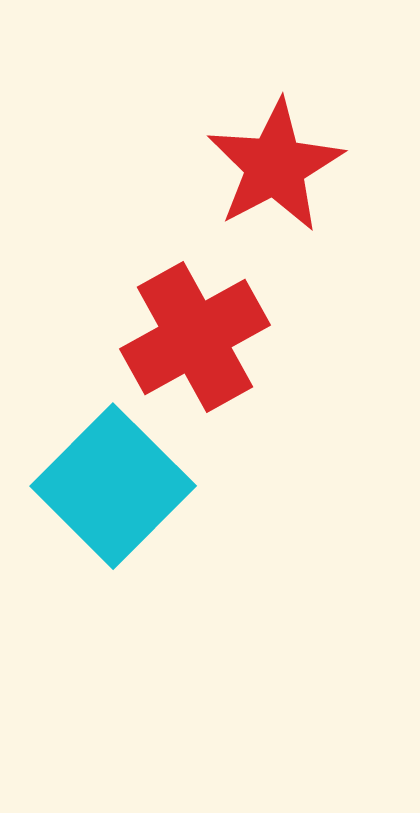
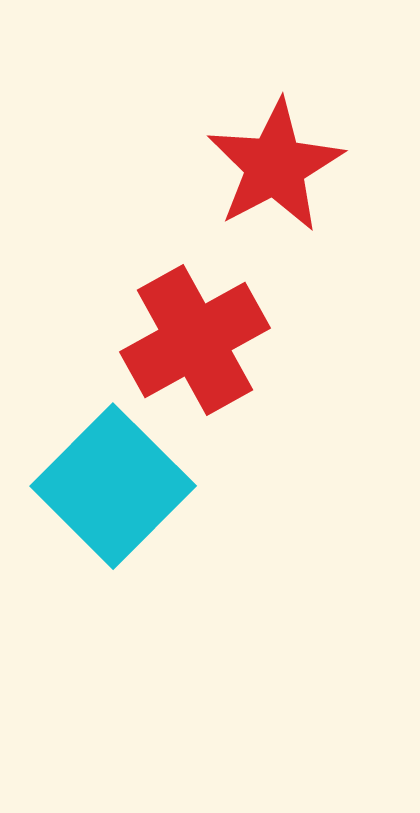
red cross: moved 3 px down
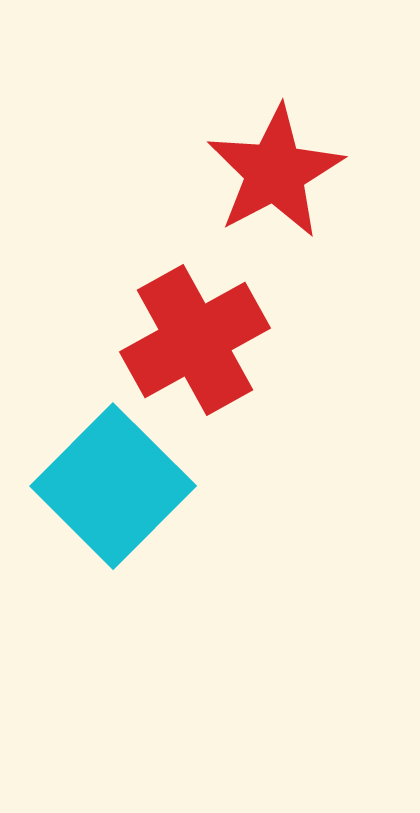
red star: moved 6 px down
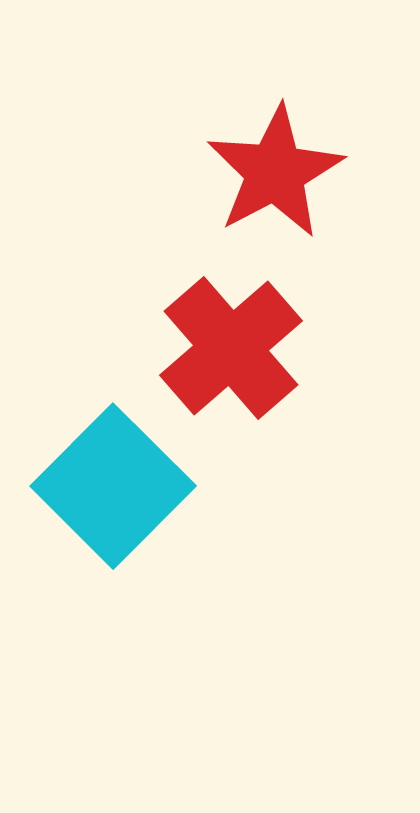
red cross: moved 36 px right, 8 px down; rotated 12 degrees counterclockwise
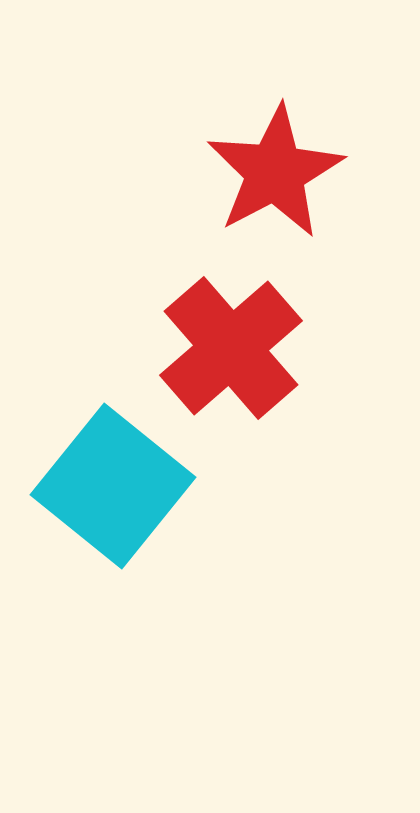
cyan square: rotated 6 degrees counterclockwise
